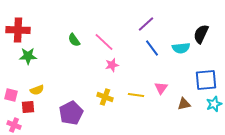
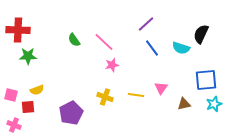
cyan semicircle: rotated 24 degrees clockwise
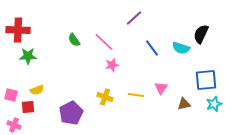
purple line: moved 12 px left, 6 px up
